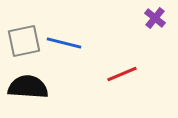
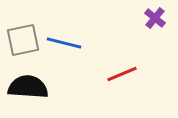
gray square: moved 1 px left, 1 px up
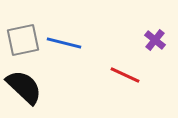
purple cross: moved 22 px down
red line: moved 3 px right, 1 px down; rotated 48 degrees clockwise
black semicircle: moved 4 px left; rotated 39 degrees clockwise
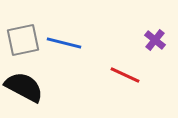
black semicircle: rotated 15 degrees counterclockwise
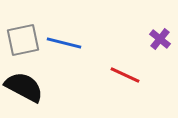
purple cross: moved 5 px right, 1 px up
